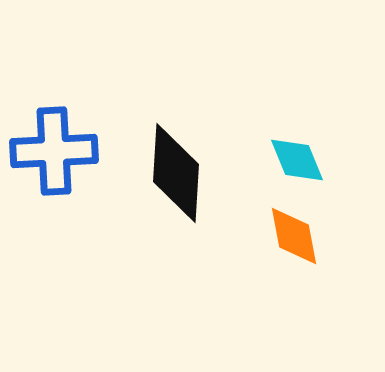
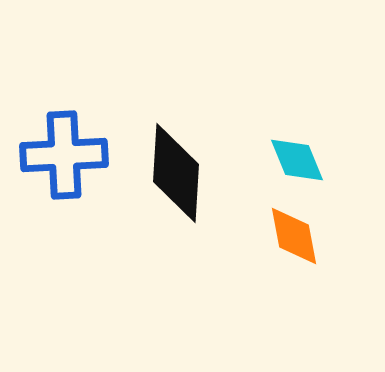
blue cross: moved 10 px right, 4 px down
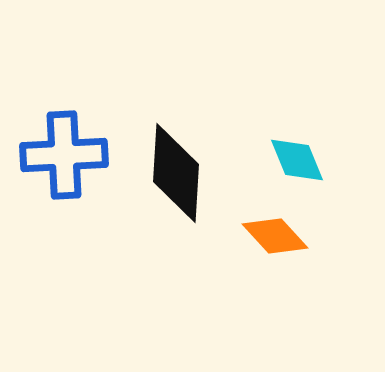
orange diamond: moved 19 px left; rotated 32 degrees counterclockwise
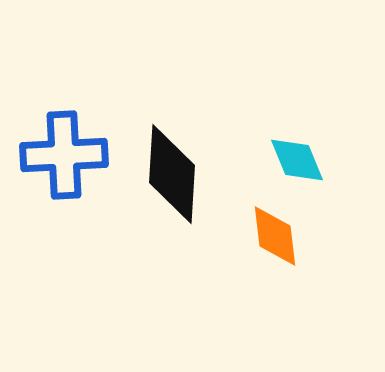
black diamond: moved 4 px left, 1 px down
orange diamond: rotated 36 degrees clockwise
